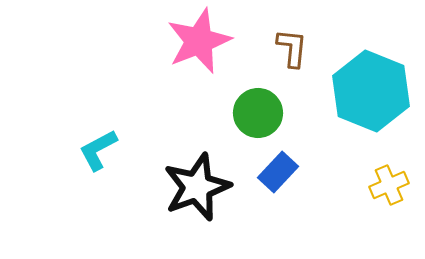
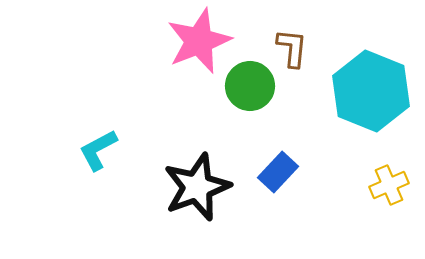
green circle: moved 8 px left, 27 px up
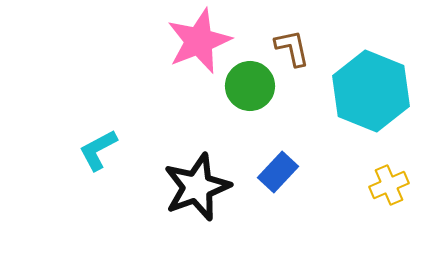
brown L-shape: rotated 18 degrees counterclockwise
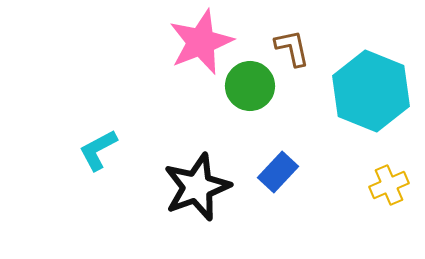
pink star: moved 2 px right, 1 px down
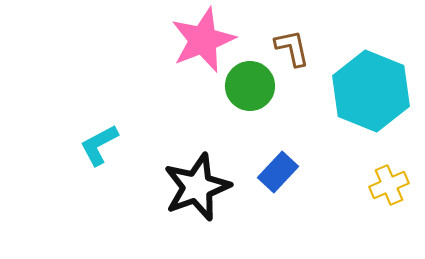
pink star: moved 2 px right, 2 px up
cyan L-shape: moved 1 px right, 5 px up
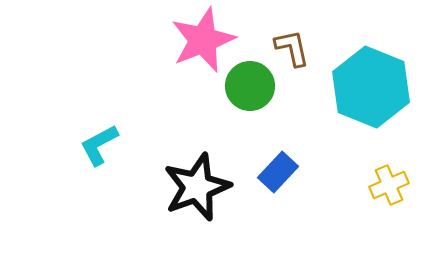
cyan hexagon: moved 4 px up
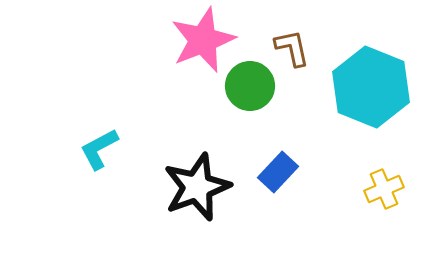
cyan L-shape: moved 4 px down
yellow cross: moved 5 px left, 4 px down
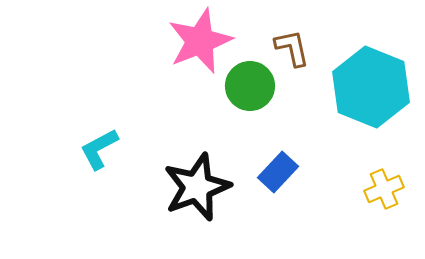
pink star: moved 3 px left, 1 px down
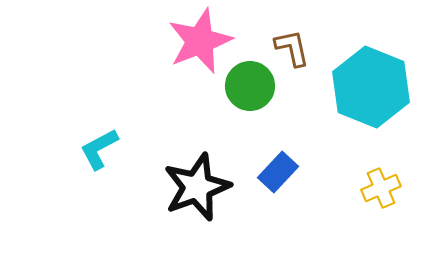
yellow cross: moved 3 px left, 1 px up
